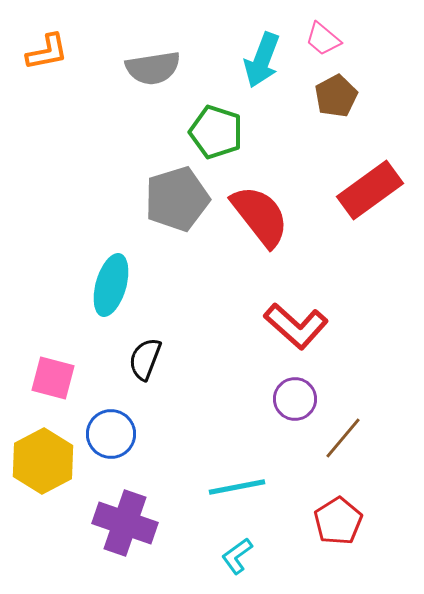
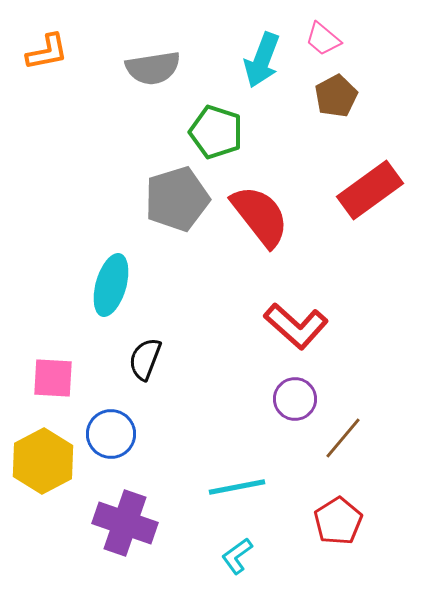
pink square: rotated 12 degrees counterclockwise
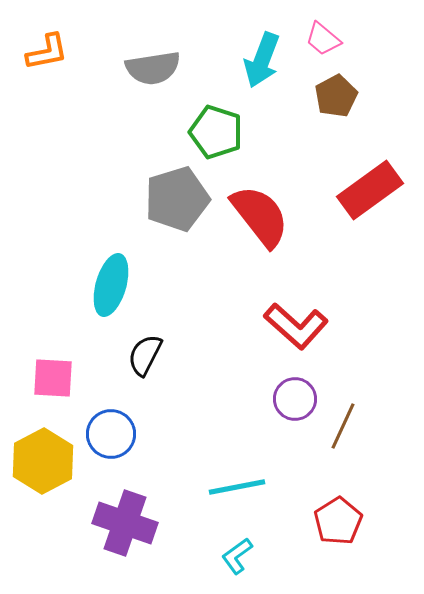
black semicircle: moved 4 px up; rotated 6 degrees clockwise
brown line: moved 12 px up; rotated 15 degrees counterclockwise
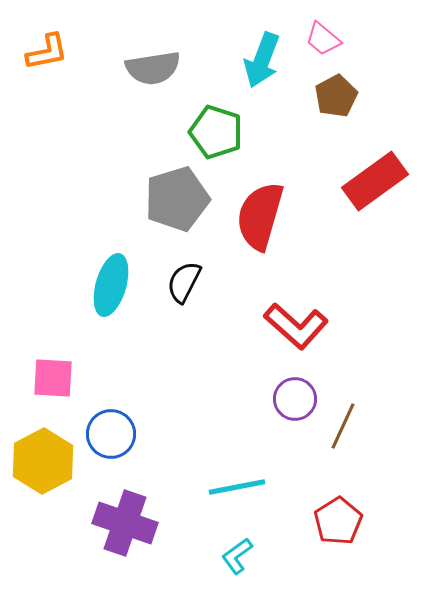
red rectangle: moved 5 px right, 9 px up
red semicircle: rotated 126 degrees counterclockwise
black semicircle: moved 39 px right, 73 px up
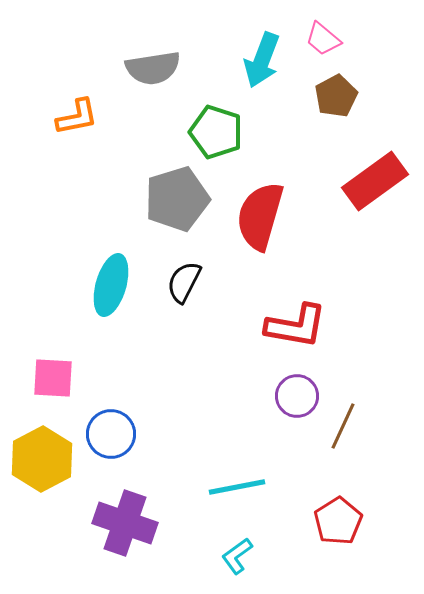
orange L-shape: moved 30 px right, 65 px down
red L-shape: rotated 32 degrees counterclockwise
purple circle: moved 2 px right, 3 px up
yellow hexagon: moved 1 px left, 2 px up
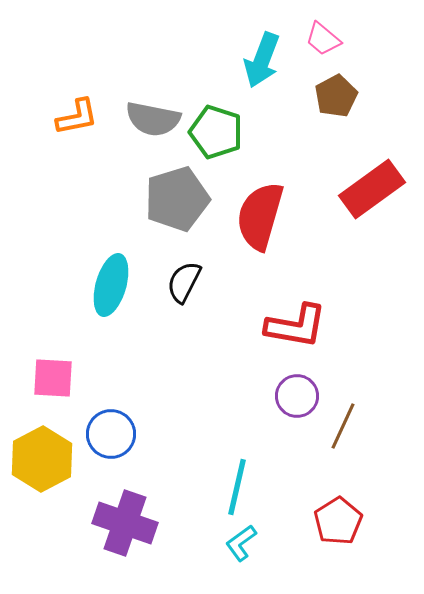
gray semicircle: moved 51 px down; rotated 20 degrees clockwise
red rectangle: moved 3 px left, 8 px down
cyan line: rotated 66 degrees counterclockwise
cyan L-shape: moved 4 px right, 13 px up
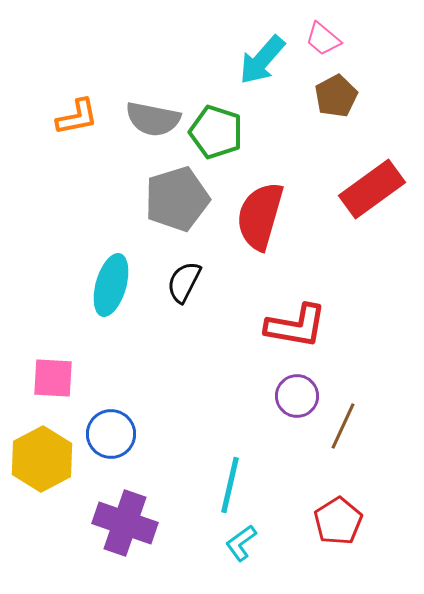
cyan arrow: rotated 20 degrees clockwise
cyan line: moved 7 px left, 2 px up
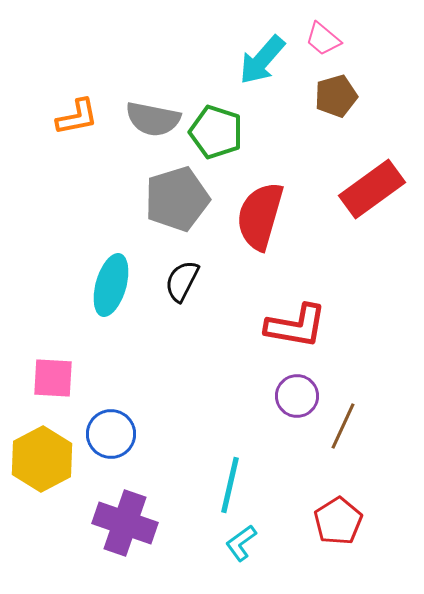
brown pentagon: rotated 12 degrees clockwise
black semicircle: moved 2 px left, 1 px up
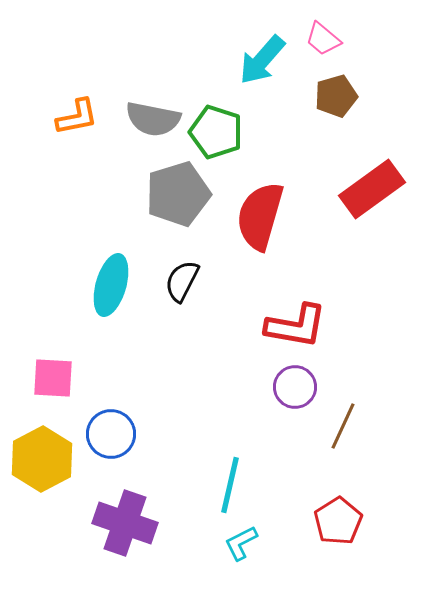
gray pentagon: moved 1 px right, 5 px up
purple circle: moved 2 px left, 9 px up
cyan L-shape: rotated 9 degrees clockwise
